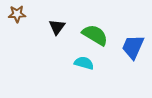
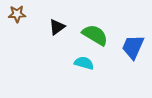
black triangle: rotated 18 degrees clockwise
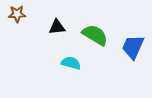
black triangle: rotated 30 degrees clockwise
cyan semicircle: moved 13 px left
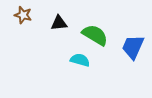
brown star: moved 6 px right, 1 px down; rotated 18 degrees clockwise
black triangle: moved 2 px right, 4 px up
cyan semicircle: moved 9 px right, 3 px up
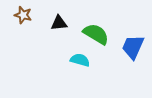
green semicircle: moved 1 px right, 1 px up
